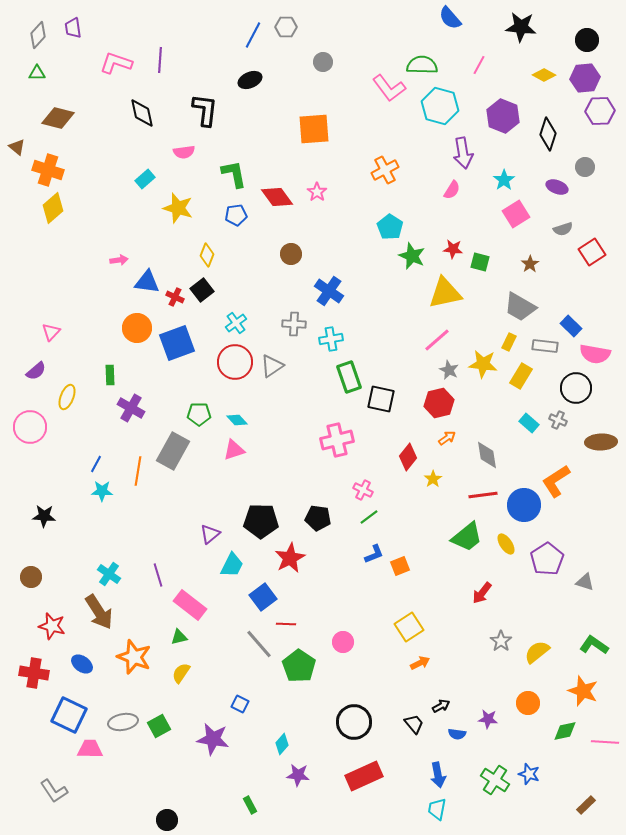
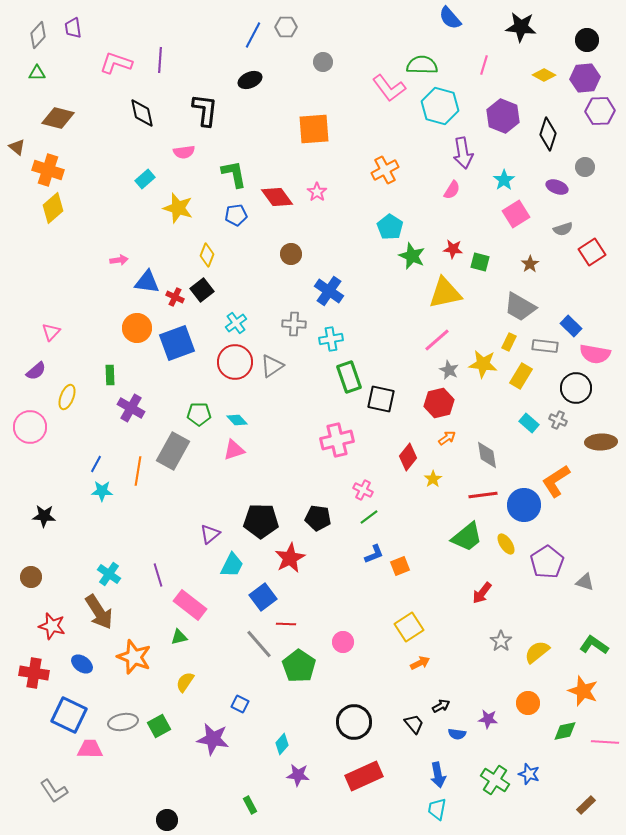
pink line at (479, 65): moved 5 px right; rotated 12 degrees counterclockwise
purple pentagon at (547, 559): moved 3 px down
yellow semicircle at (181, 673): moved 4 px right, 9 px down
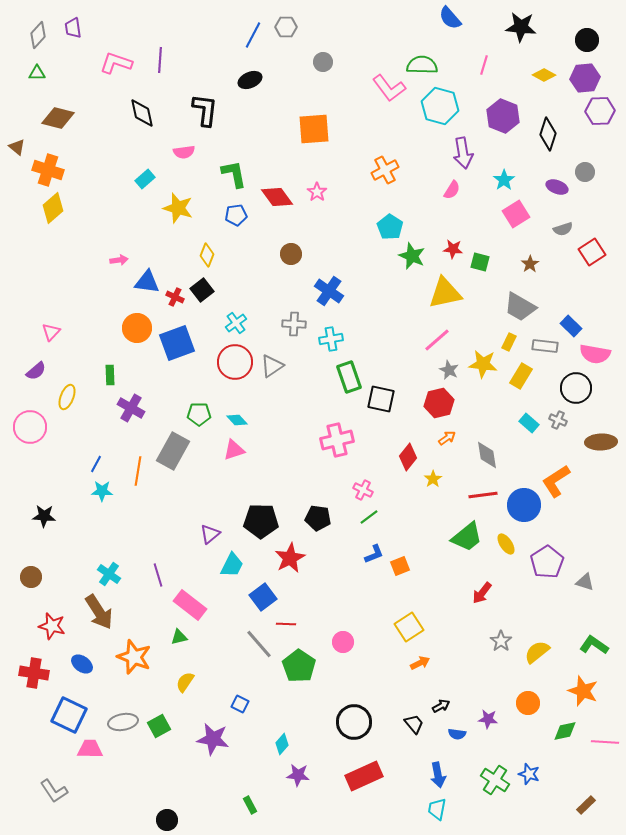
gray circle at (585, 167): moved 5 px down
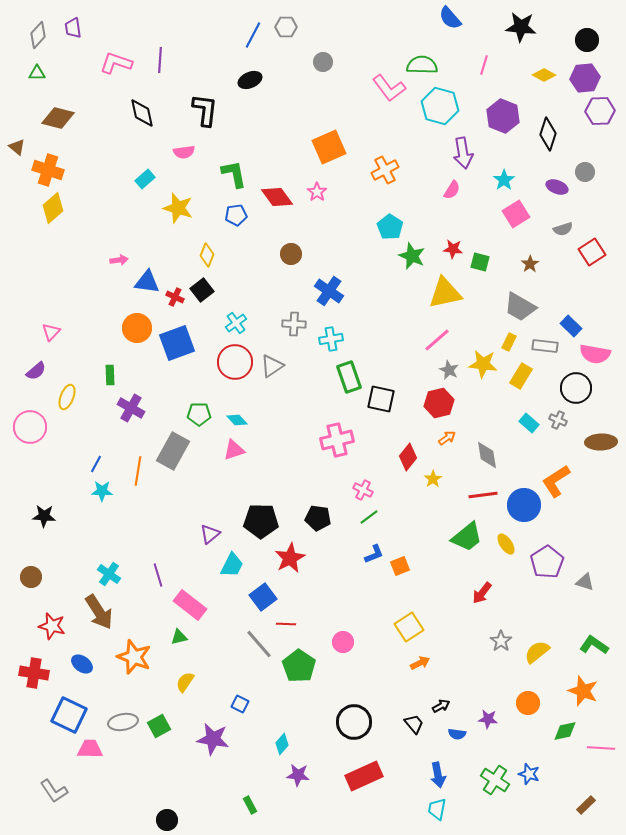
orange square at (314, 129): moved 15 px right, 18 px down; rotated 20 degrees counterclockwise
pink line at (605, 742): moved 4 px left, 6 px down
